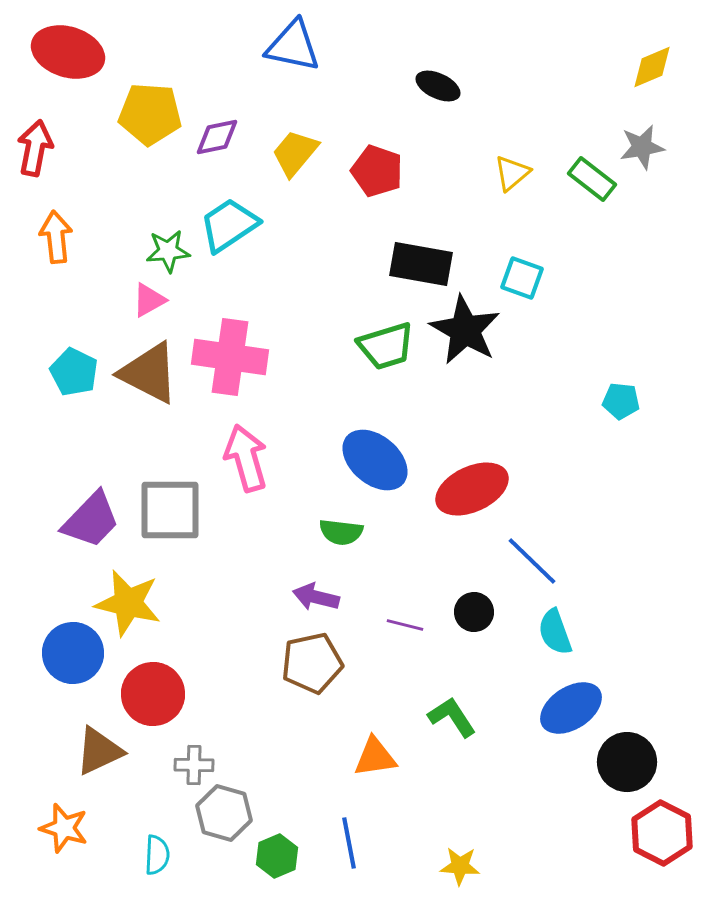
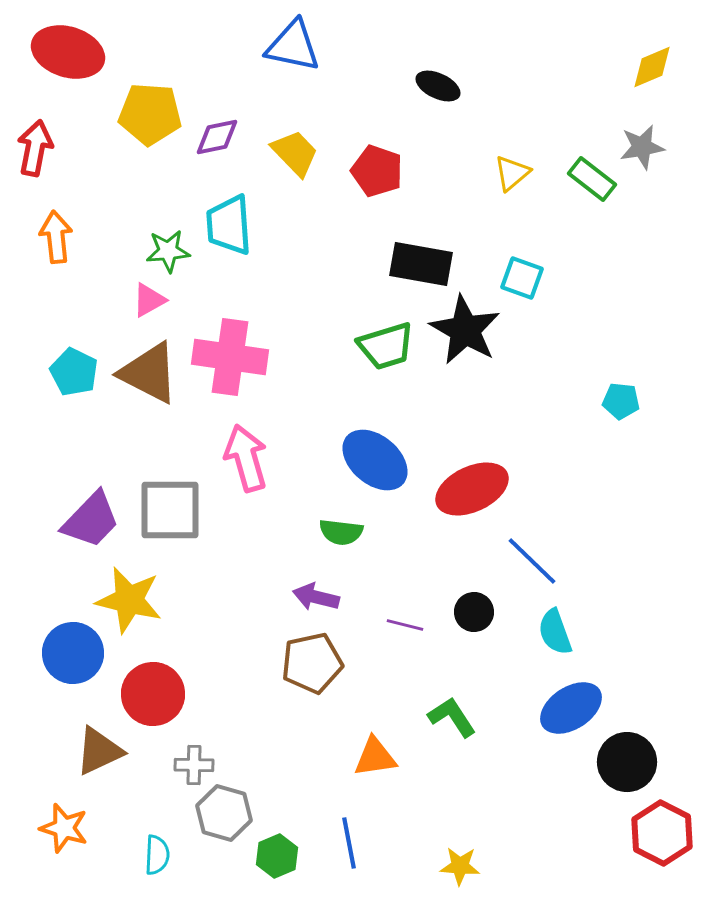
yellow trapezoid at (295, 153): rotated 96 degrees clockwise
cyan trapezoid at (229, 225): rotated 60 degrees counterclockwise
yellow star at (128, 603): moved 1 px right, 3 px up
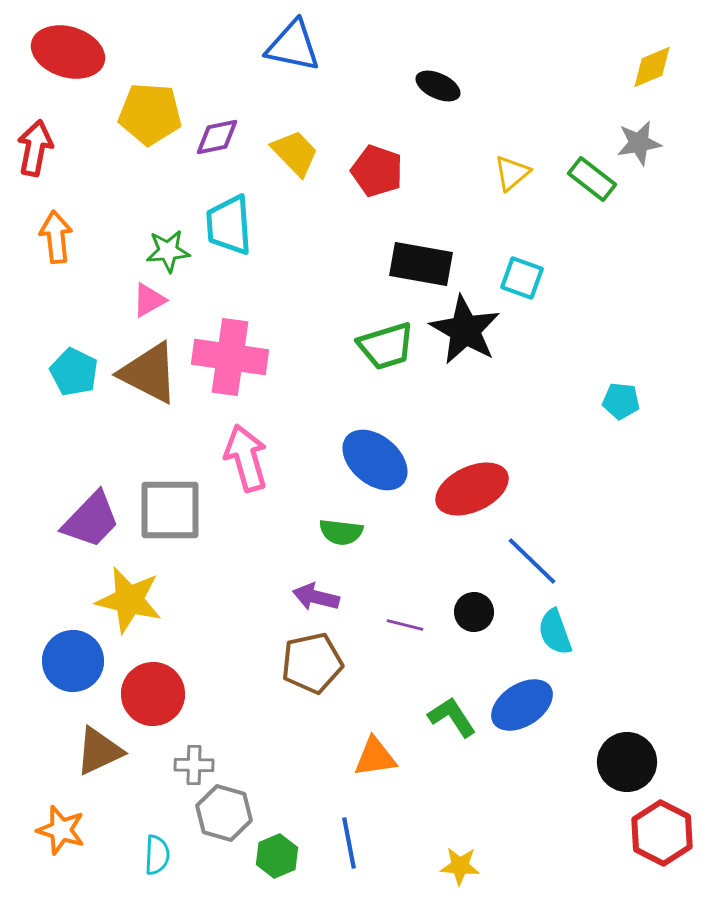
gray star at (642, 147): moved 3 px left, 4 px up
blue circle at (73, 653): moved 8 px down
blue ellipse at (571, 708): moved 49 px left, 3 px up
orange star at (64, 828): moved 3 px left, 2 px down
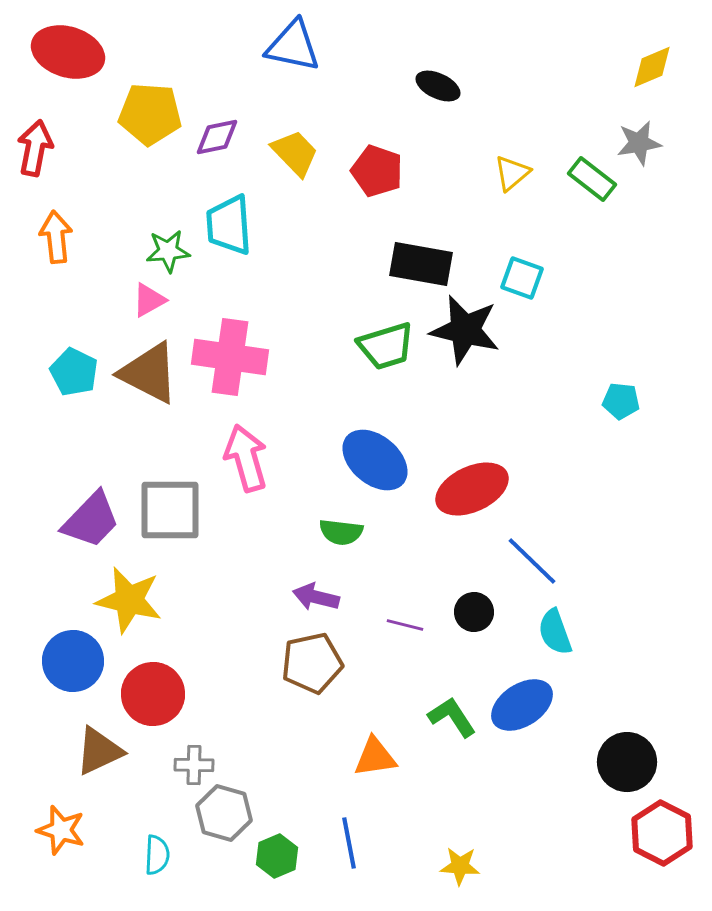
black star at (465, 330): rotated 16 degrees counterclockwise
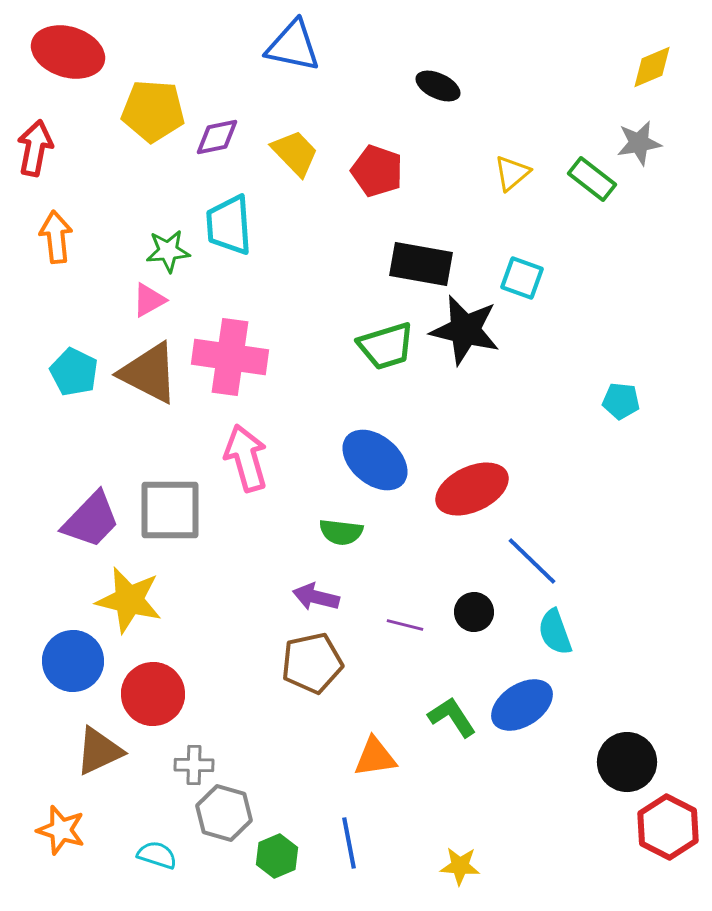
yellow pentagon at (150, 114): moved 3 px right, 3 px up
red hexagon at (662, 833): moved 6 px right, 6 px up
cyan semicircle at (157, 855): rotated 75 degrees counterclockwise
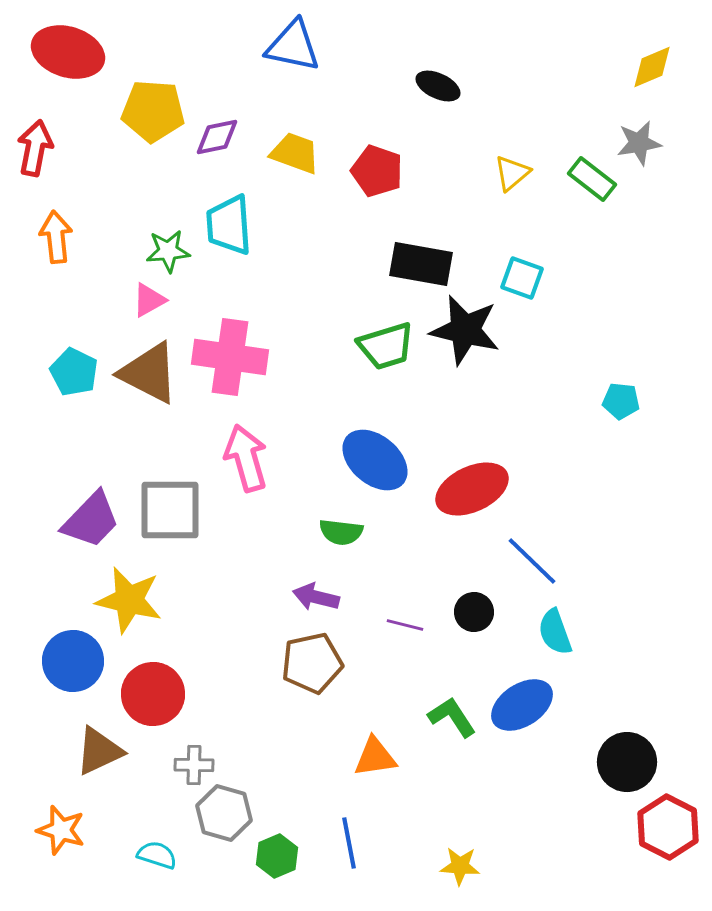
yellow trapezoid at (295, 153): rotated 26 degrees counterclockwise
